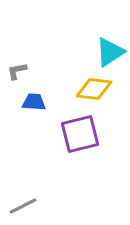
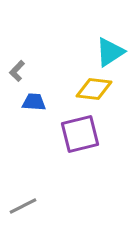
gray L-shape: rotated 35 degrees counterclockwise
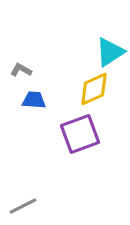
gray L-shape: moved 4 px right, 1 px up; rotated 75 degrees clockwise
yellow diamond: rotated 30 degrees counterclockwise
blue trapezoid: moved 2 px up
purple square: rotated 6 degrees counterclockwise
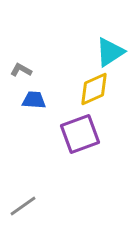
gray line: rotated 8 degrees counterclockwise
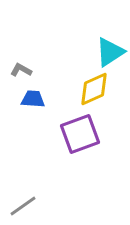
blue trapezoid: moved 1 px left, 1 px up
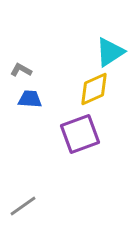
blue trapezoid: moved 3 px left
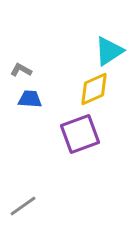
cyan triangle: moved 1 px left, 1 px up
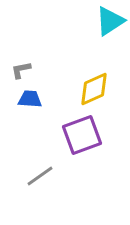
cyan triangle: moved 1 px right, 30 px up
gray L-shape: rotated 40 degrees counterclockwise
purple square: moved 2 px right, 1 px down
gray line: moved 17 px right, 30 px up
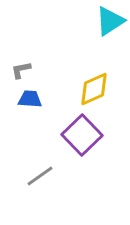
purple square: rotated 24 degrees counterclockwise
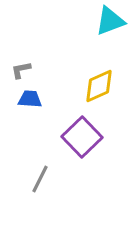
cyan triangle: rotated 12 degrees clockwise
yellow diamond: moved 5 px right, 3 px up
purple square: moved 2 px down
gray line: moved 3 px down; rotated 28 degrees counterclockwise
